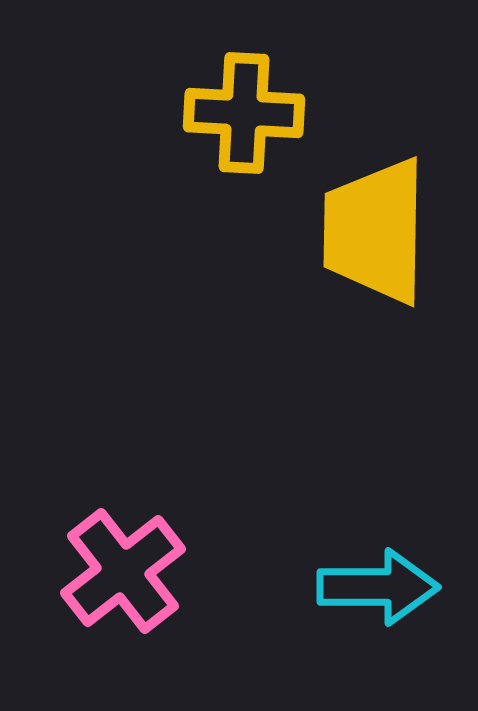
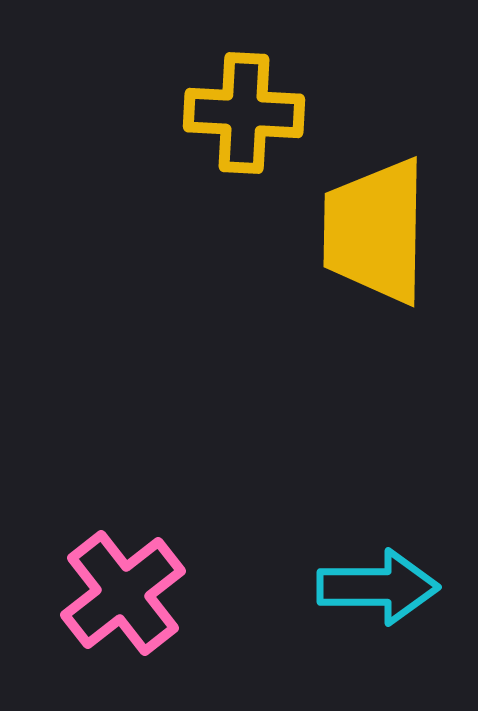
pink cross: moved 22 px down
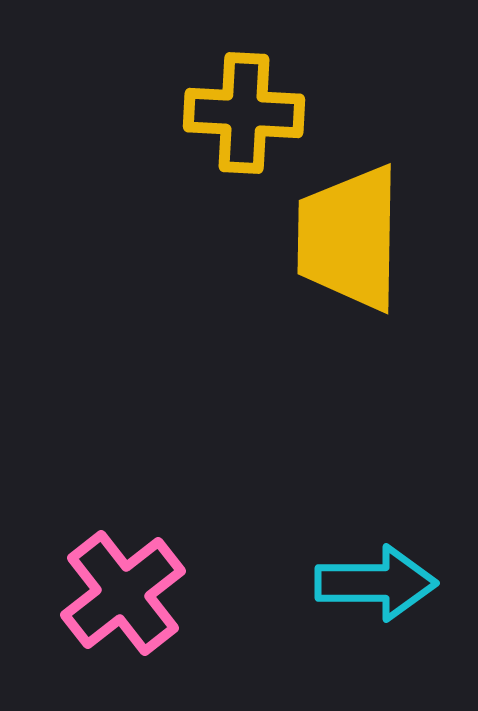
yellow trapezoid: moved 26 px left, 7 px down
cyan arrow: moved 2 px left, 4 px up
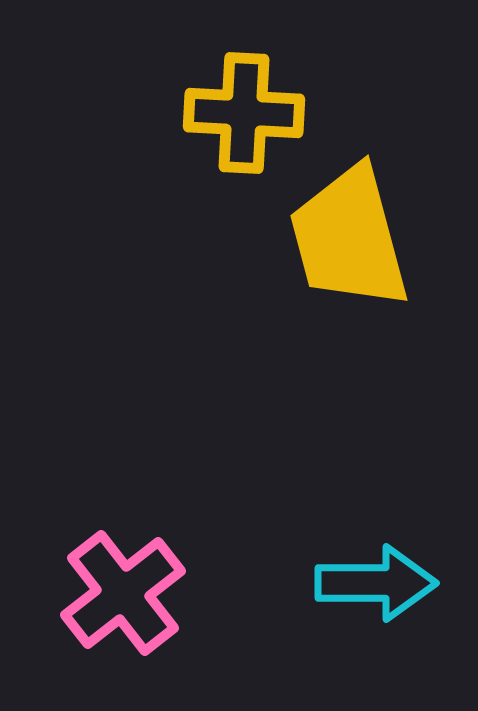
yellow trapezoid: rotated 16 degrees counterclockwise
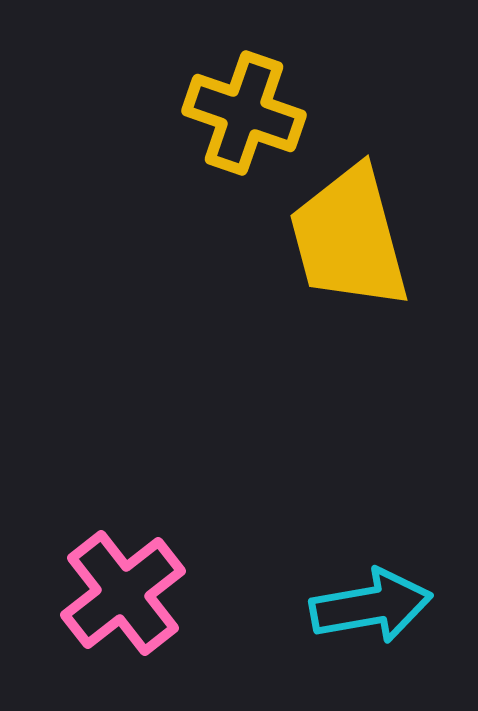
yellow cross: rotated 16 degrees clockwise
cyan arrow: moved 5 px left, 23 px down; rotated 10 degrees counterclockwise
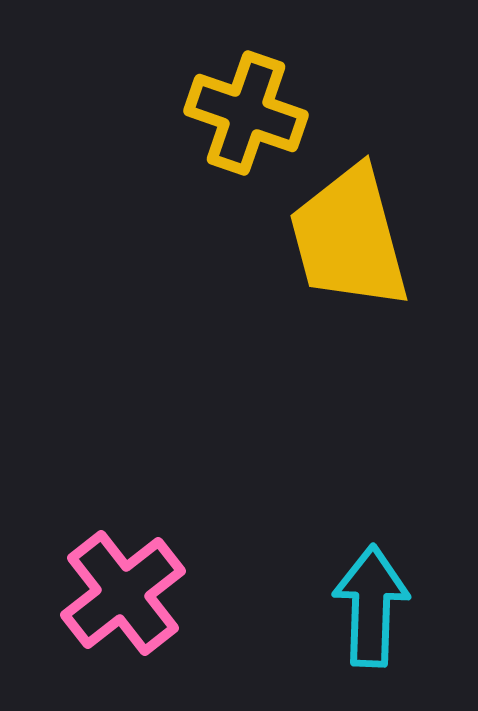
yellow cross: moved 2 px right
cyan arrow: rotated 78 degrees counterclockwise
